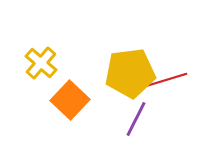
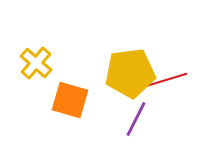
yellow cross: moved 5 px left
orange square: rotated 27 degrees counterclockwise
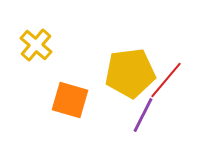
yellow cross: moved 18 px up
red line: rotated 33 degrees counterclockwise
purple line: moved 7 px right, 4 px up
